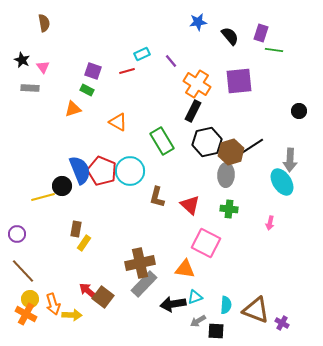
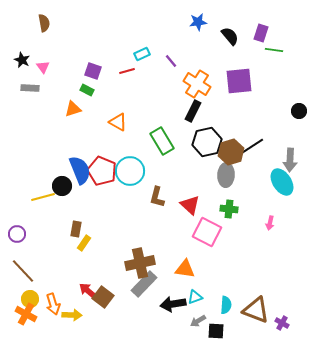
pink square at (206, 243): moved 1 px right, 11 px up
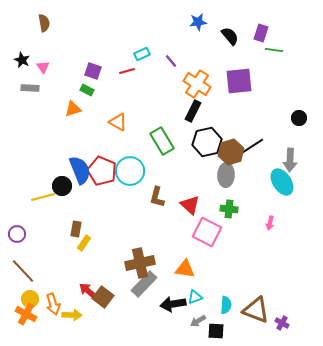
black circle at (299, 111): moved 7 px down
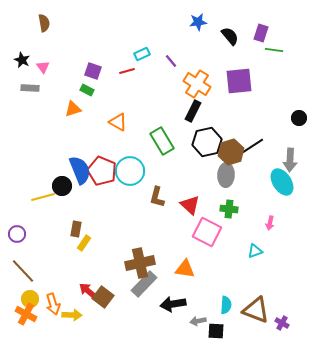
cyan triangle at (195, 297): moved 60 px right, 46 px up
gray arrow at (198, 321): rotated 21 degrees clockwise
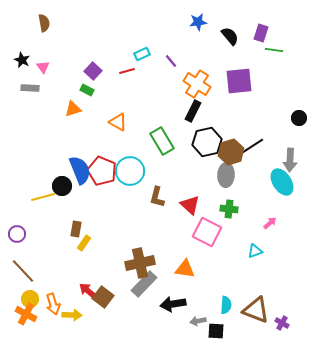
purple square at (93, 71): rotated 24 degrees clockwise
pink arrow at (270, 223): rotated 144 degrees counterclockwise
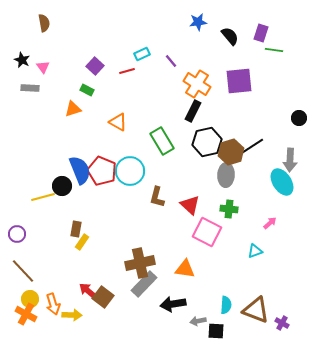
purple square at (93, 71): moved 2 px right, 5 px up
yellow rectangle at (84, 243): moved 2 px left, 1 px up
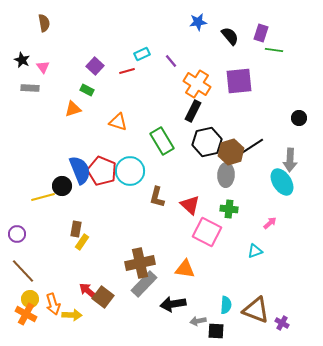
orange triangle at (118, 122): rotated 12 degrees counterclockwise
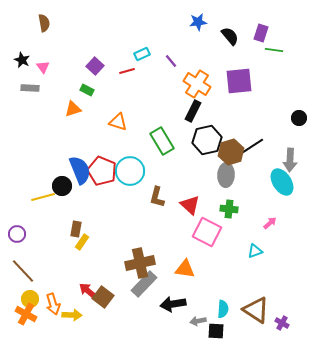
black hexagon at (207, 142): moved 2 px up
cyan semicircle at (226, 305): moved 3 px left, 4 px down
brown triangle at (256, 310): rotated 12 degrees clockwise
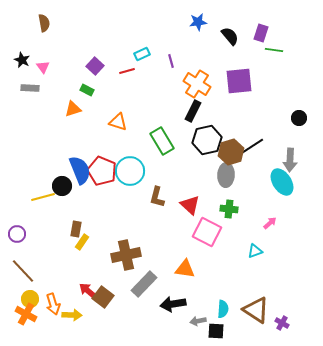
purple line at (171, 61): rotated 24 degrees clockwise
brown cross at (140, 263): moved 14 px left, 8 px up
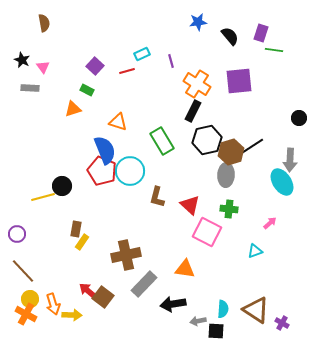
blue semicircle at (80, 170): moved 25 px right, 20 px up
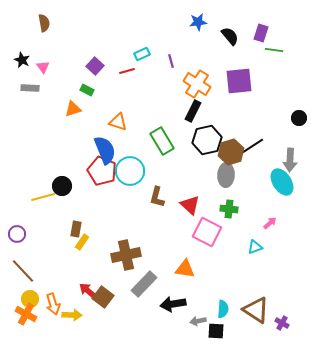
cyan triangle at (255, 251): moved 4 px up
